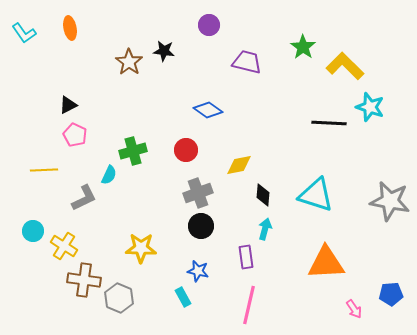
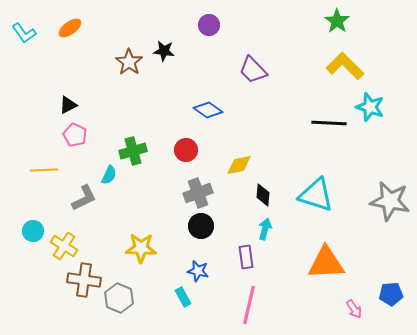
orange ellipse: rotated 65 degrees clockwise
green star: moved 34 px right, 26 px up
purple trapezoid: moved 6 px right, 8 px down; rotated 148 degrees counterclockwise
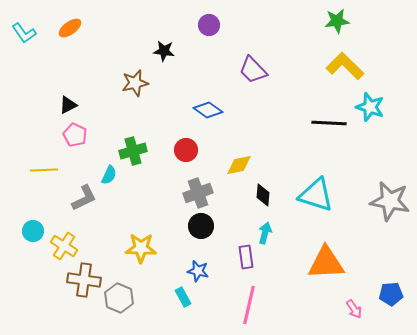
green star: rotated 30 degrees clockwise
brown star: moved 6 px right, 21 px down; rotated 24 degrees clockwise
cyan arrow: moved 4 px down
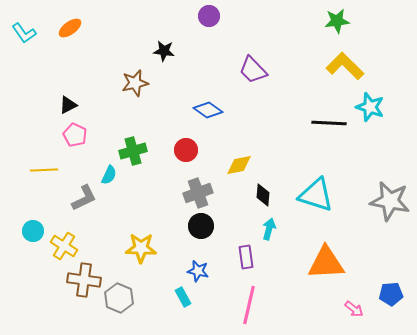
purple circle: moved 9 px up
cyan arrow: moved 4 px right, 4 px up
pink arrow: rotated 18 degrees counterclockwise
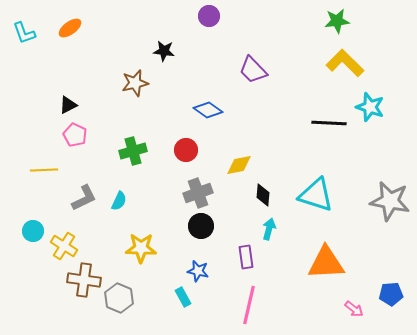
cyan L-shape: rotated 15 degrees clockwise
yellow L-shape: moved 3 px up
cyan semicircle: moved 10 px right, 26 px down
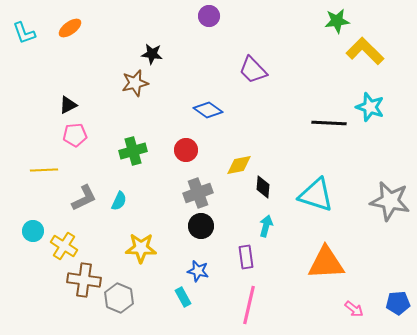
black star: moved 12 px left, 3 px down
yellow L-shape: moved 20 px right, 12 px up
pink pentagon: rotated 30 degrees counterclockwise
black diamond: moved 8 px up
cyan arrow: moved 3 px left, 3 px up
blue pentagon: moved 7 px right, 9 px down
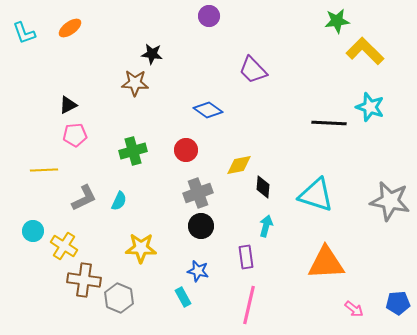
brown star: rotated 16 degrees clockwise
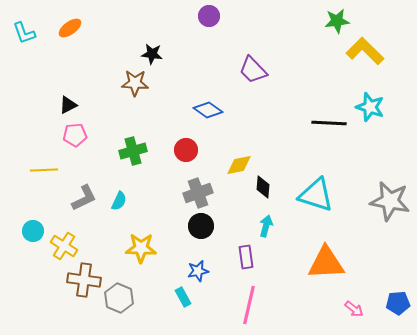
blue star: rotated 25 degrees counterclockwise
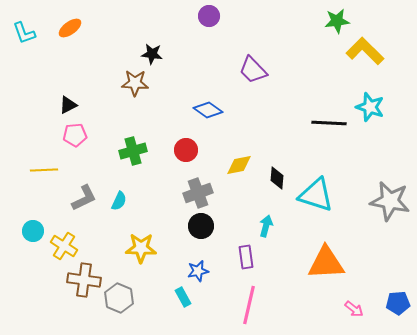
black diamond: moved 14 px right, 9 px up
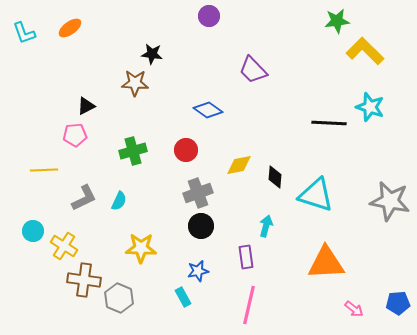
black triangle: moved 18 px right, 1 px down
black diamond: moved 2 px left, 1 px up
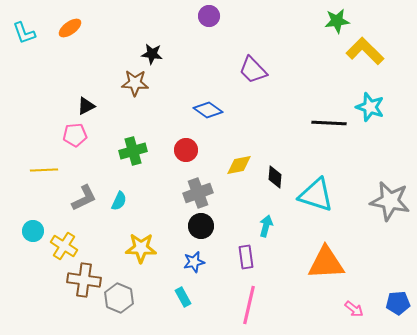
blue star: moved 4 px left, 9 px up
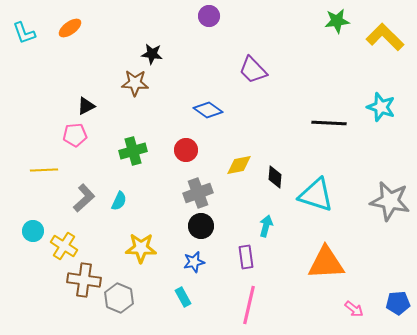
yellow L-shape: moved 20 px right, 14 px up
cyan star: moved 11 px right
gray L-shape: rotated 16 degrees counterclockwise
